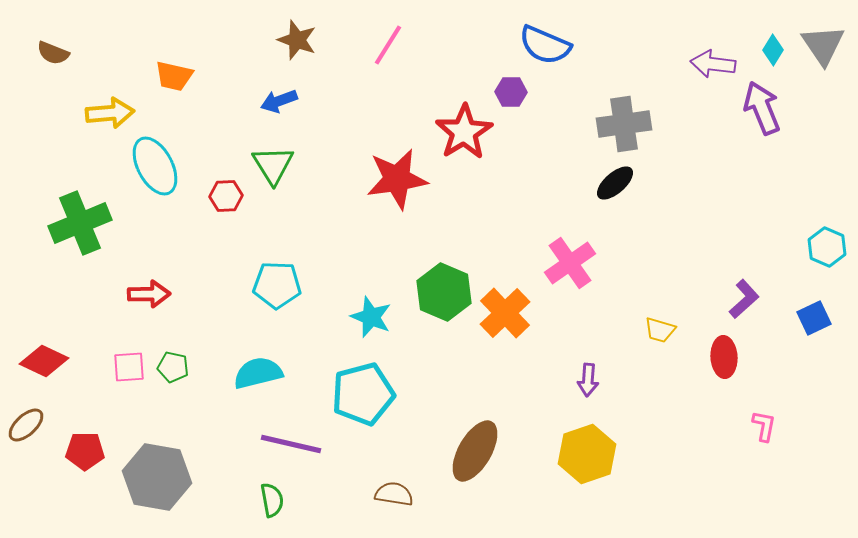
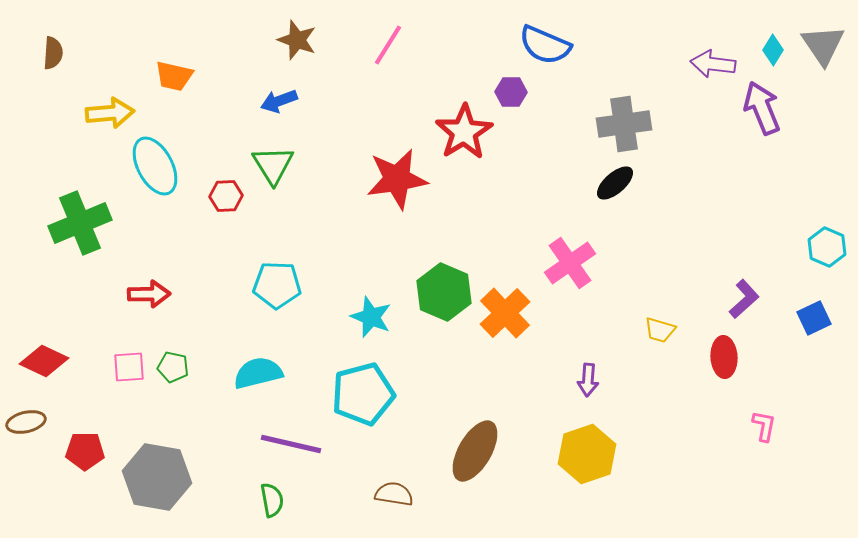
brown semicircle at (53, 53): rotated 108 degrees counterclockwise
brown ellipse at (26, 425): moved 3 px up; rotated 30 degrees clockwise
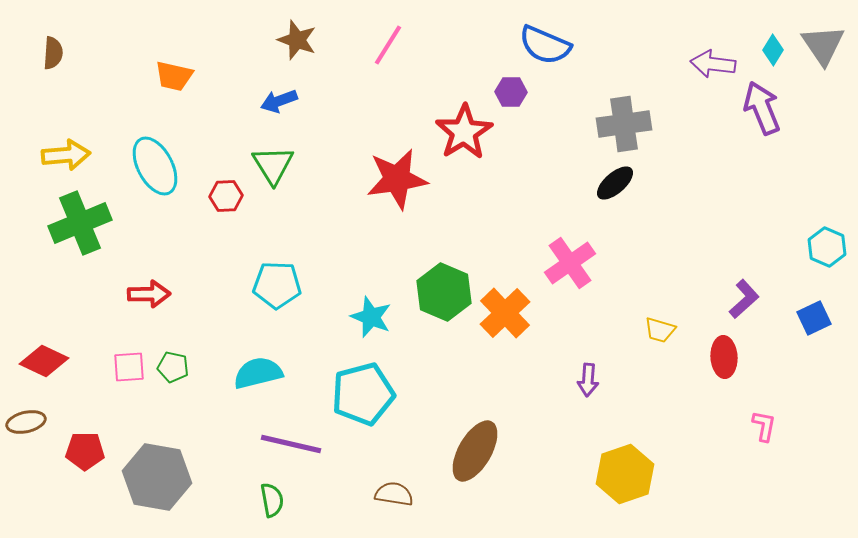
yellow arrow at (110, 113): moved 44 px left, 42 px down
yellow hexagon at (587, 454): moved 38 px right, 20 px down
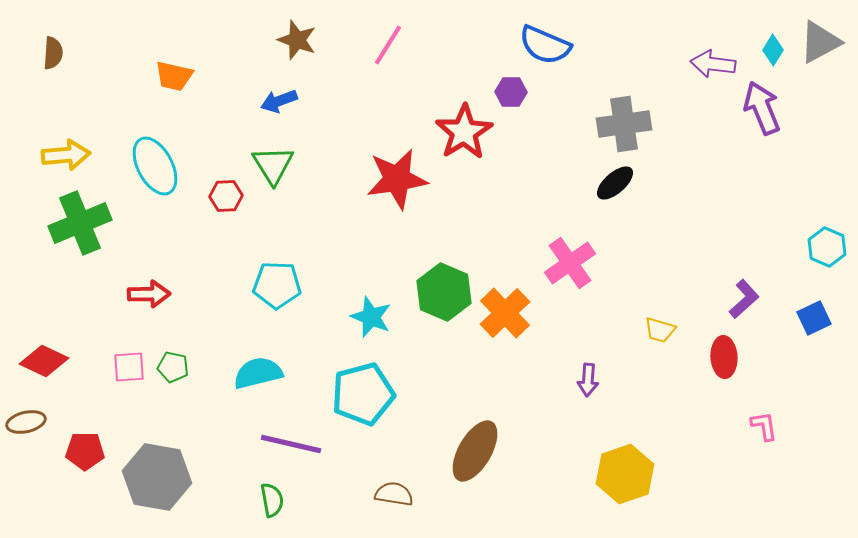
gray triangle at (823, 45): moved 3 px left, 3 px up; rotated 36 degrees clockwise
pink L-shape at (764, 426): rotated 20 degrees counterclockwise
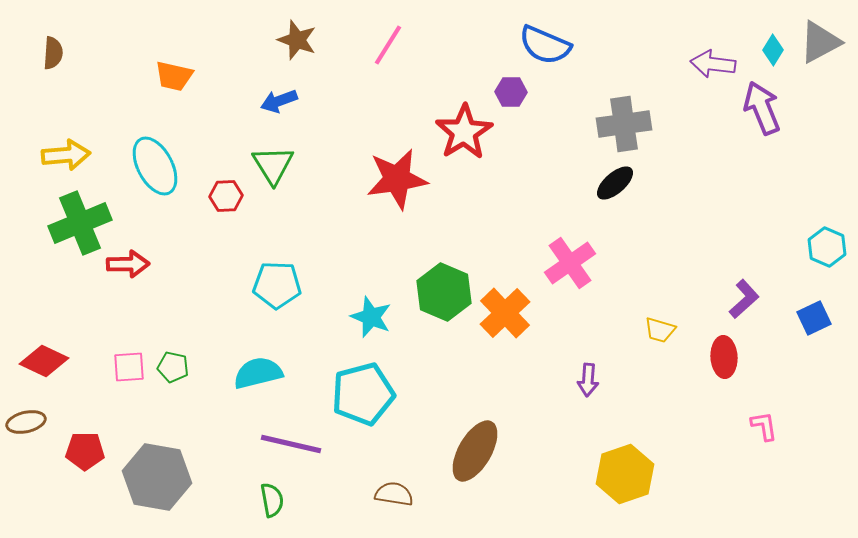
red arrow at (149, 294): moved 21 px left, 30 px up
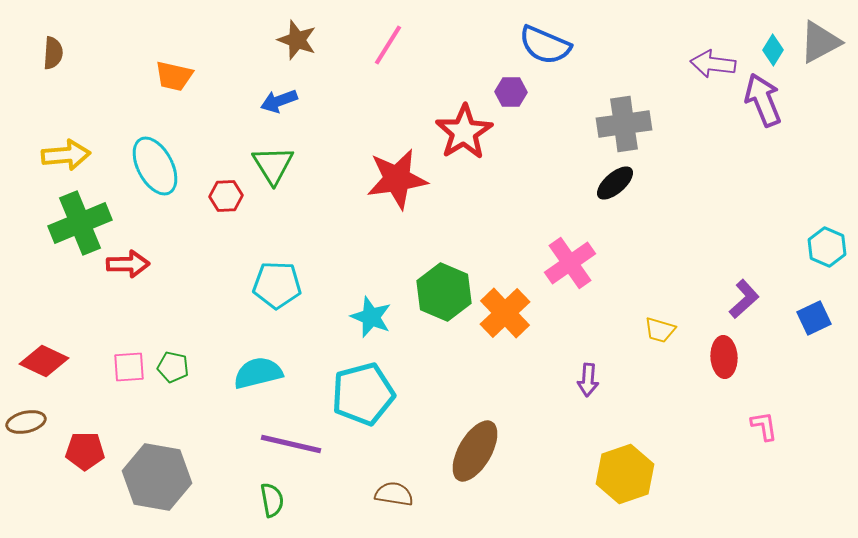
purple arrow at (762, 108): moved 1 px right, 8 px up
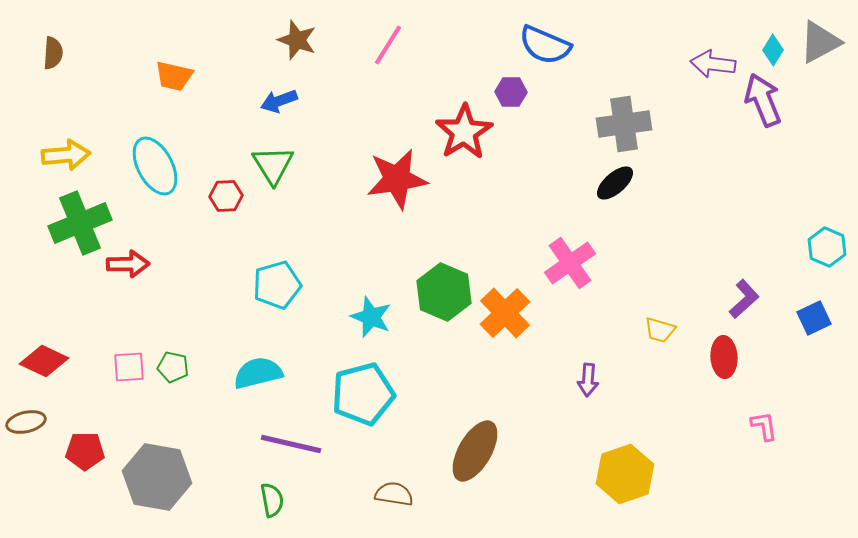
cyan pentagon at (277, 285): rotated 18 degrees counterclockwise
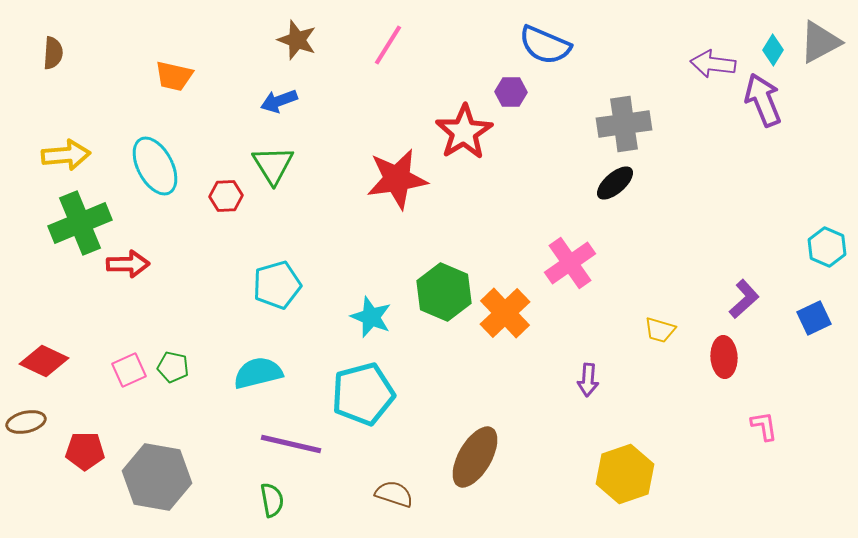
pink square at (129, 367): moved 3 px down; rotated 20 degrees counterclockwise
brown ellipse at (475, 451): moved 6 px down
brown semicircle at (394, 494): rotated 9 degrees clockwise
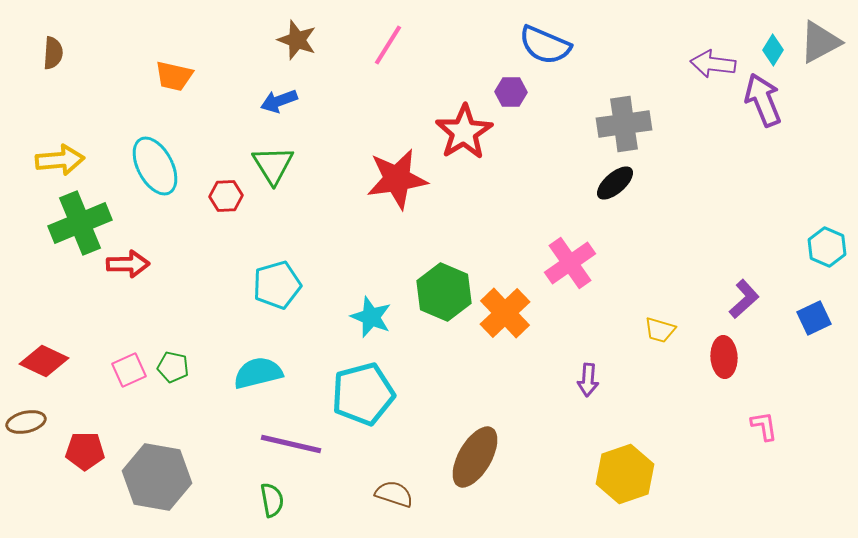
yellow arrow at (66, 155): moved 6 px left, 5 px down
